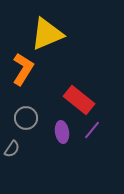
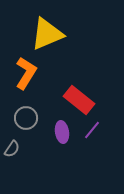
orange L-shape: moved 3 px right, 4 px down
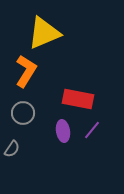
yellow triangle: moved 3 px left, 1 px up
orange L-shape: moved 2 px up
red rectangle: moved 1 px left, 1 px up; rotated 28 degrees counterclockwise
gray circle: moved 3 px left, 5 px up
purple ellipse: moved 1 px right, 1 px up
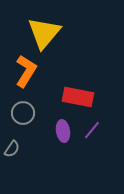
yellow triangle: rotated 27 degrees counterclockwise
red rectangle: moved 2 px up
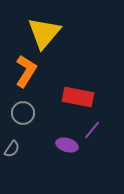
purple ellipse: moved 4 px right, 14 px down; rotated 65 degrees counterclockwise
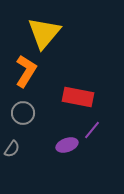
purple ellipse: rotated 35 degrees counterclockwise
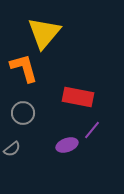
orange L-shape: moved 2 px left, 3 px up; rotated 48 degrees counterclockwise
gray semicircle: rotated 18 degrees clockwise
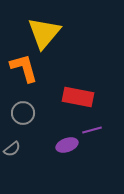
purple line: rotated 36 degrees clockwise
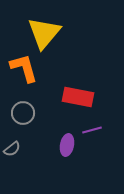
purple ellipse: rotated 60 degrees counterclockwise
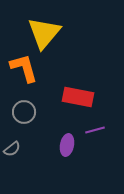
gray circle: moved 1 px right, 1 px up
purple line: moved 3 px right
